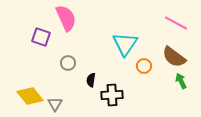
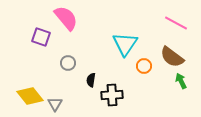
pink semicircle: rotated 16 degrees counterclockwise
brown semicircle: moved 2 px left
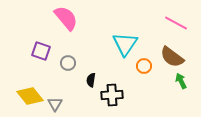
purple square: moved 14 px down
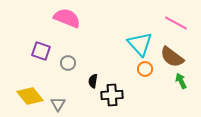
pink semicircle: moved 1 px right; rotated 28 degrees counterclockwise
cyan triangle: moved 15 px right; rotated 16 degrees counterclockwise
orange circle: moved 1 px right, 3 px down
black semicircle: moved 2 px right, 1 px down
gray triangle: moved 3 px right
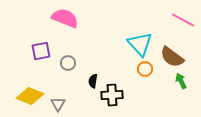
pink semicircle: moved 2 px left
pink line: moved 7 px right, 3 px up
purple square: rotated 30 degrees counterclockwise
yellow diamond: rotated 28 degrees counterclockwise
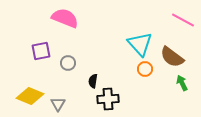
green arrow: moved 1 px right, 2 px down
black cross: moved 4 px left, 4 px down
